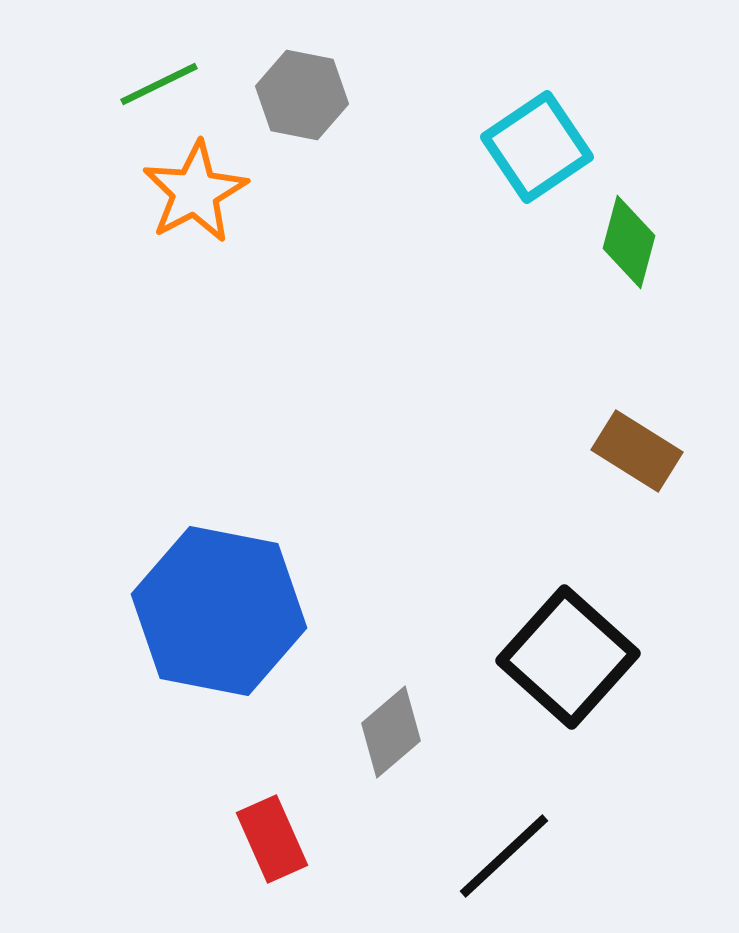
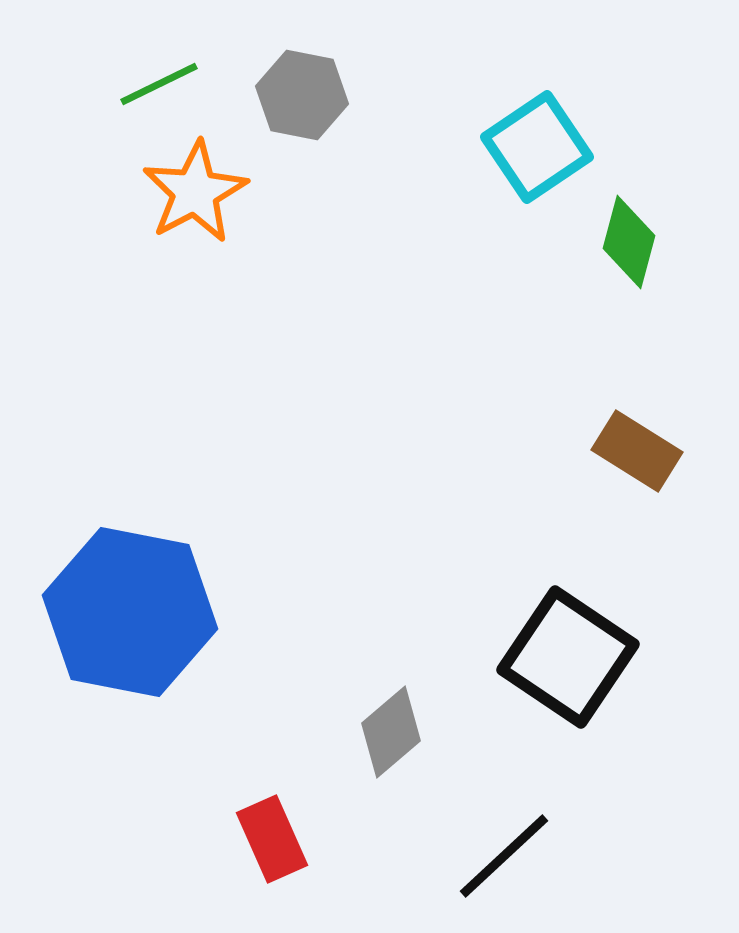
blue hexagon: moved 89 px left, 1 px down
black square: rotated 8 degrees counterclockwise
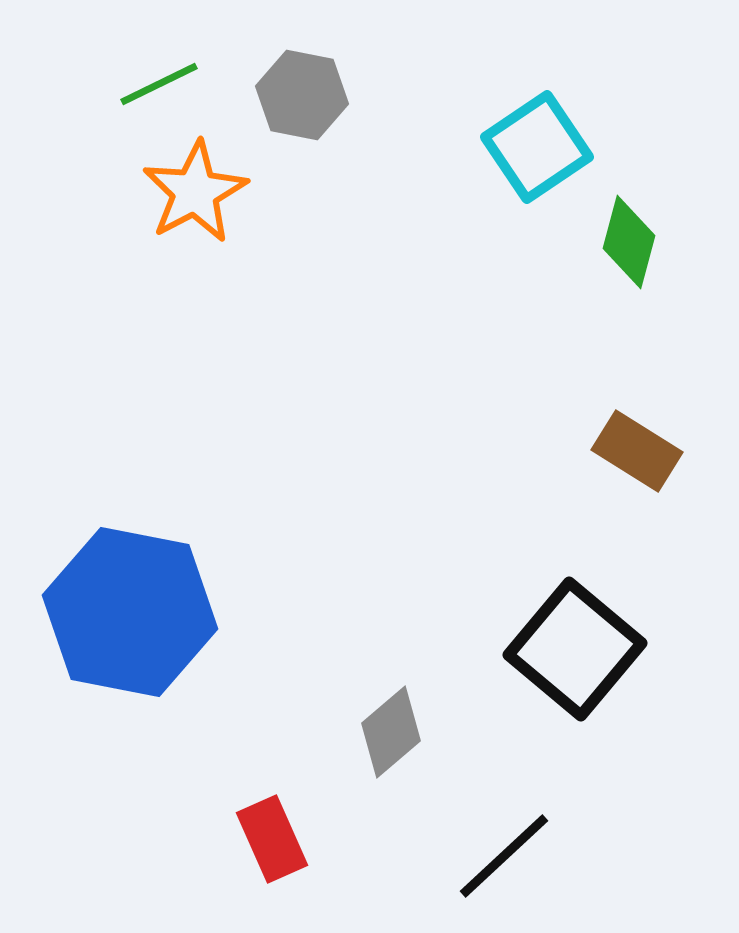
black square: moved 7 px right, 8 px up; rotated 6 degrees clockwise
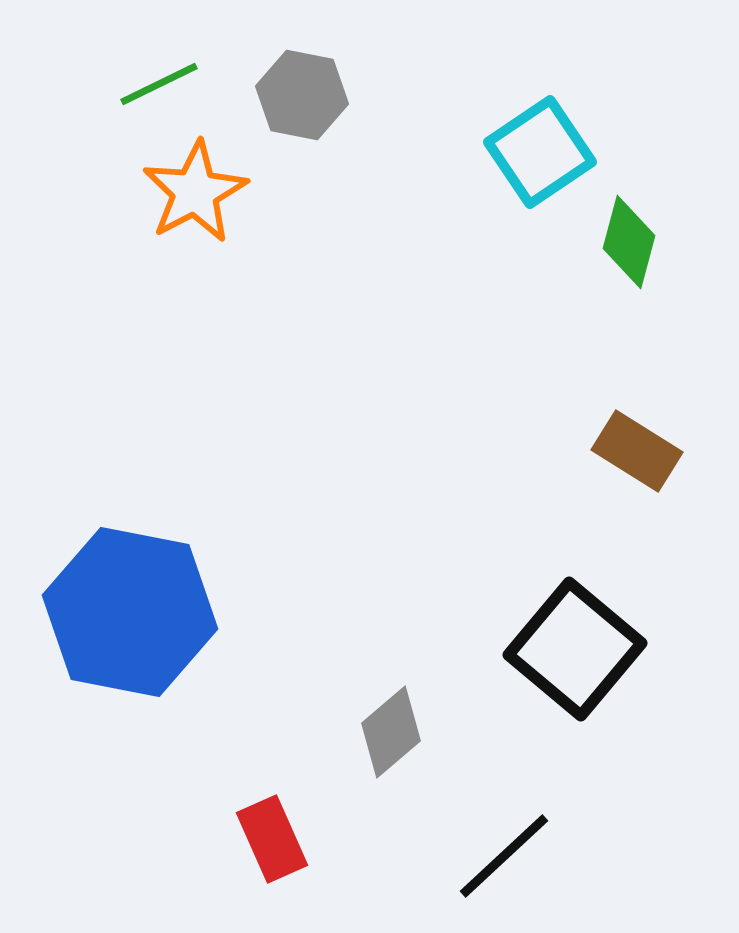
cyan square: moved 3 px right, 5 px down
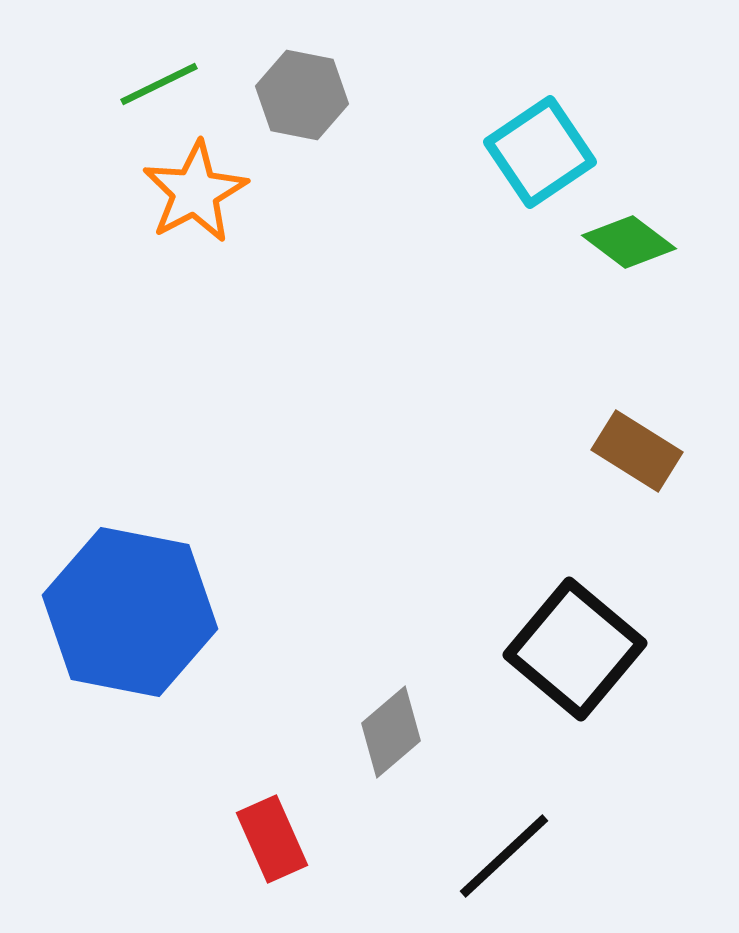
green diamond: rotated 68 degrees counterclockwise
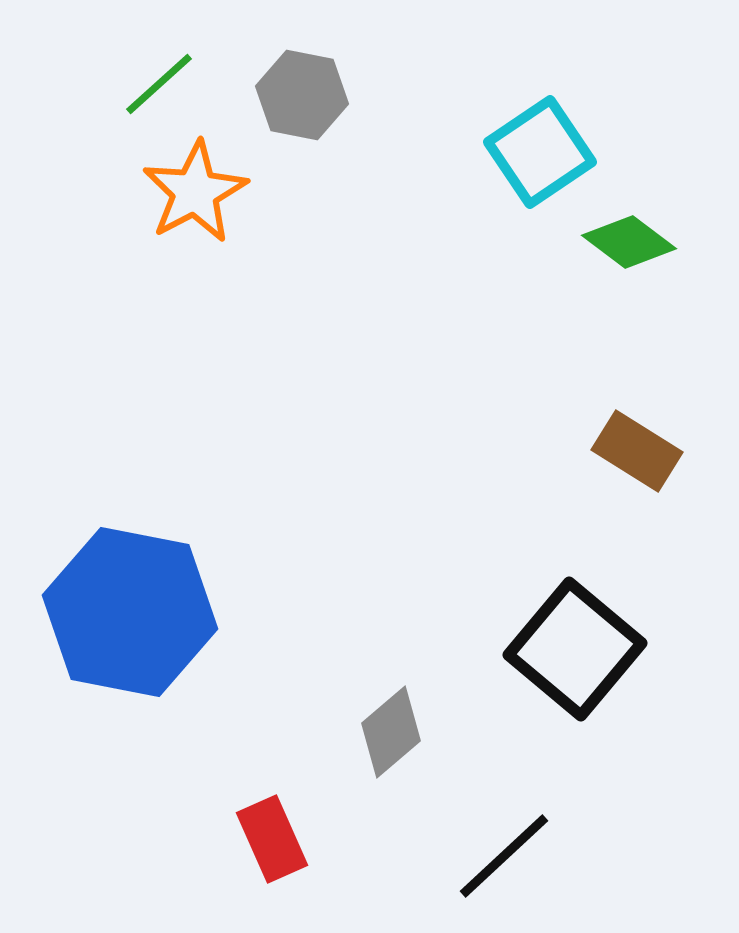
green line: rotated 16 degrees counterclockwise
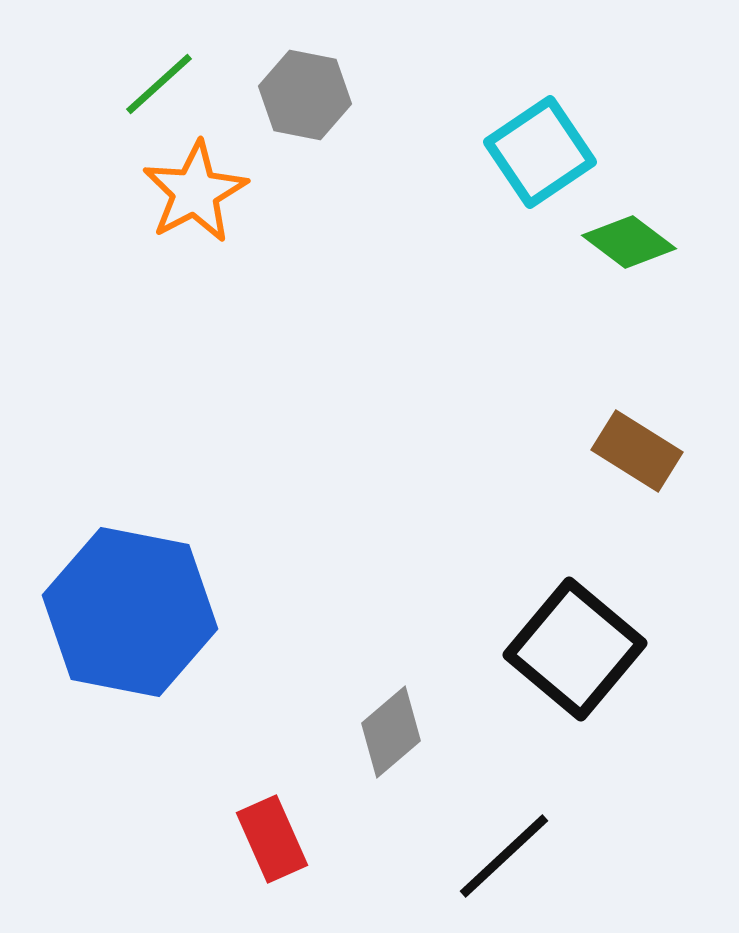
gray hexagon: moved 3 px right
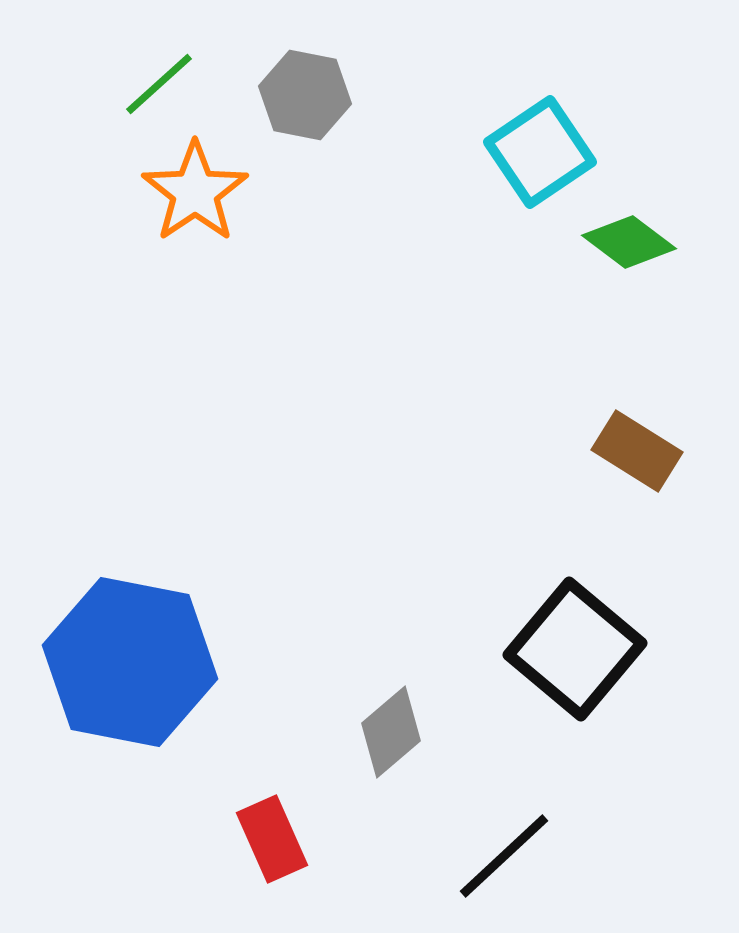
orange star: rotated 6 degrees counterclockwise
blue hexagon: moved 50 px down
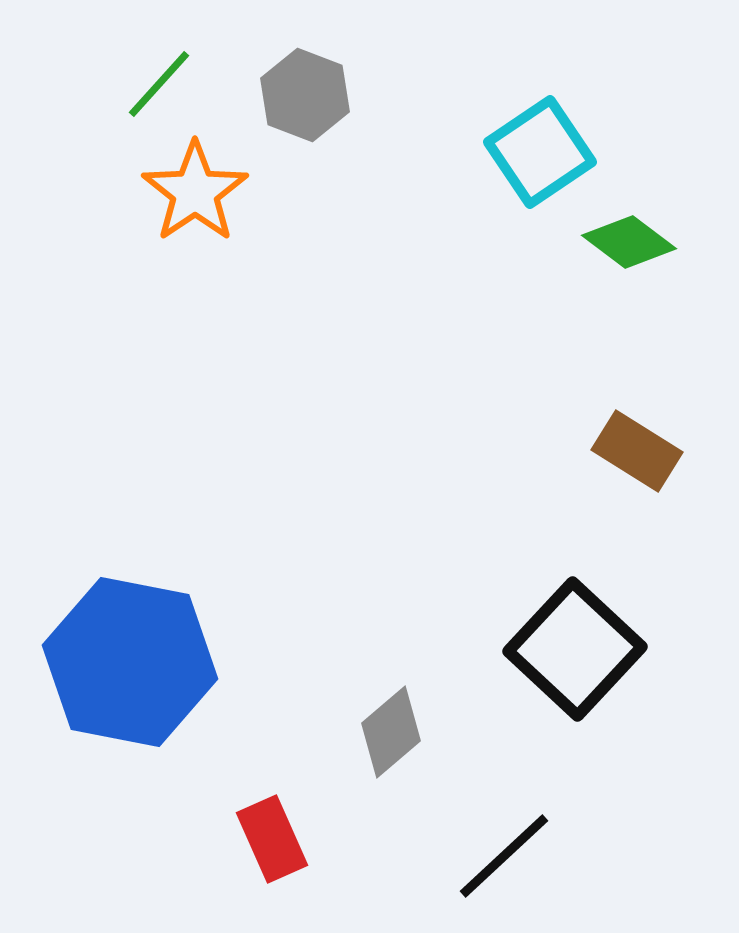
green line: rotated 6 degrees counterclockwise
gray hexagon: rotated 10 degrees clockwise
black square: rotated 3 degrees clockwise
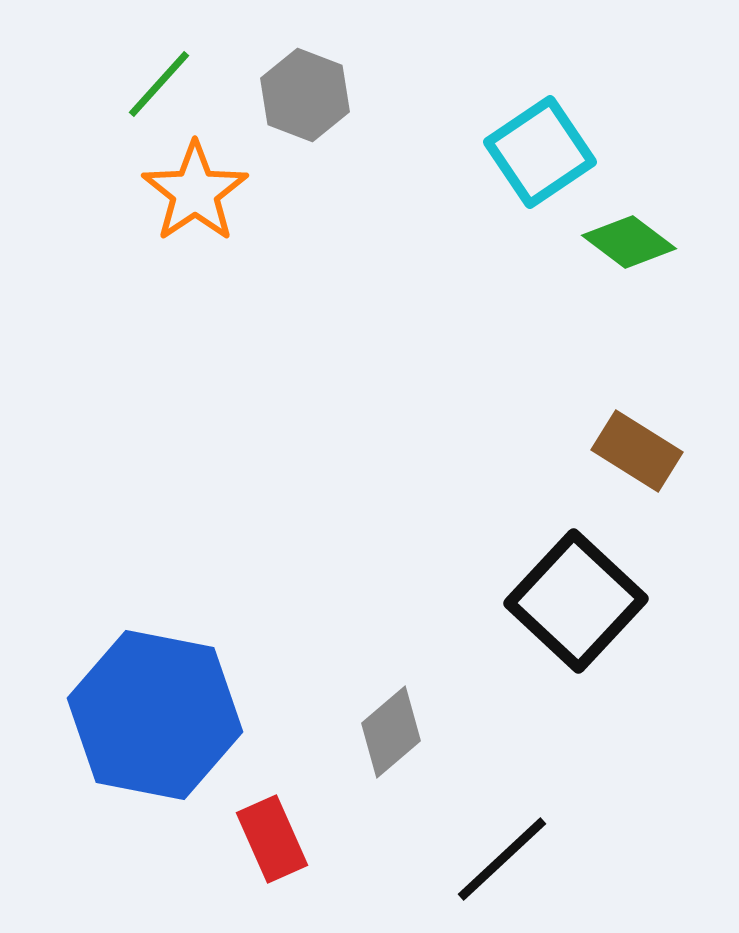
black square: moved 1 px right, 48 px up
blue hexagon: moved 25 px right, 53 px down
black line: moved 2 px left, 3 px down
